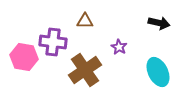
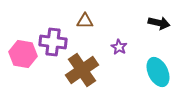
pink hexagon: moved 1 px left, 3 px up
brown cross: moved 3 px left
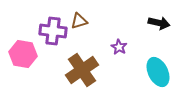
brown triangle: moved 6 px left; rotated 18 degrees counterclockwise
purple cross: moved 11 px up
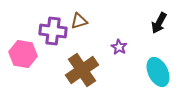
black arrow: rotated 105 degrees clockwise
